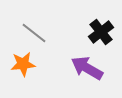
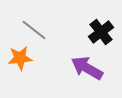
gray line: moved 3 px up
orange star: moved 3 px left, 6 px up
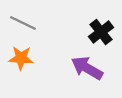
gray line: moved 11 px left, 7 px up; rotated 12 degrees counterclockwise
orange star: moved 1 px right; rotated 10 degrees clockwise
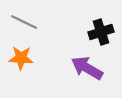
gray line: moved 1 px right, 1 px up
black cross: rotated 20 degrees clockwise
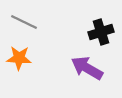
orange star: moved 2 px left
